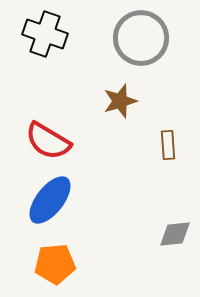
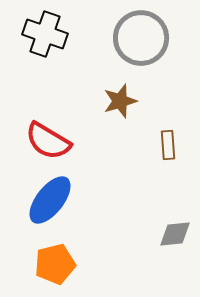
orange pentagon: rotated 9 degrees counterclockwise
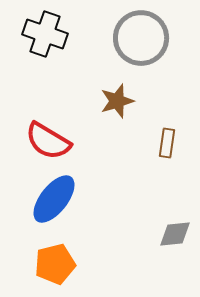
brown star: moved 3 px left
brown rectangle: moved 1 px left, 2 px up; rotated 12 degrees clockwise
blue ellipse: moved 4 px right, 1 px up
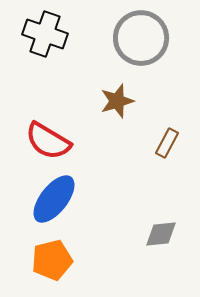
brown rectangle: rotated 20 degrees clockwise
gray diamond: moved 14 px left
orange pentagon: moved 3 px left, 4 px up
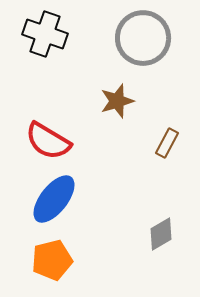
gray circle: moved 2 px right
gray diamond: rotated 24 degrees counterclockwise
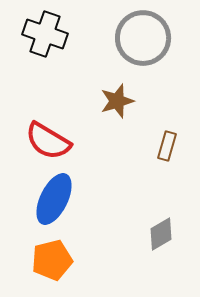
brown rectangle: moved 3 px down; rotated 12 degrees counterclockwise
blue ellipse: rotated 12 degrees counterclockwise
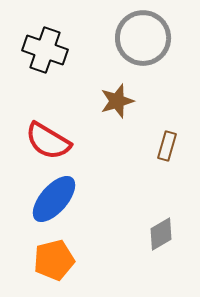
black cross: moved 16 px down
blue ellipse: rotated 15 degrees clockwise
orange pentagon: moved 2 px right
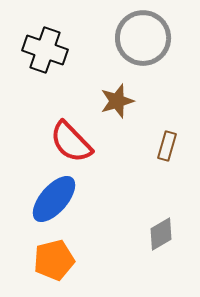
red semicircle: moved 23 px right, 1 px down; rotated 15 degrees clockwise
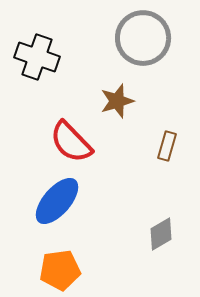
black cross: moved 8 px left, 7 px down
blue ellipse: moved 3 px right, 2 px down
orange pentagon: moved 6 px right, 10 px down; rotated 6 degrees clockwise
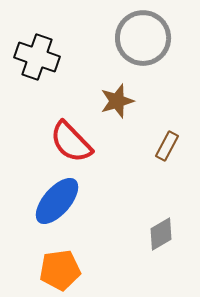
brown rectangle: rotated 12 degrees clockwise
